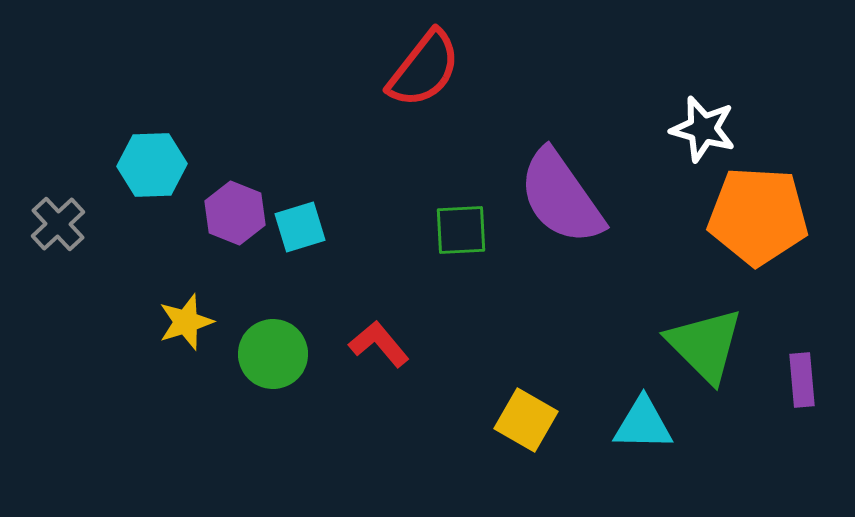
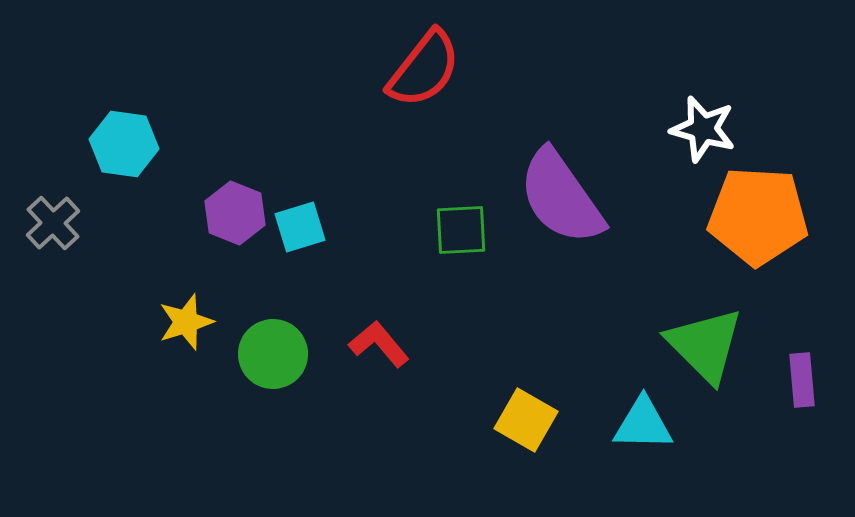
cyan hexagon: moved 28 px left, 21 px up; rotated 10 degrees clockwise
gray cross: moved 5 px left, 1 px up
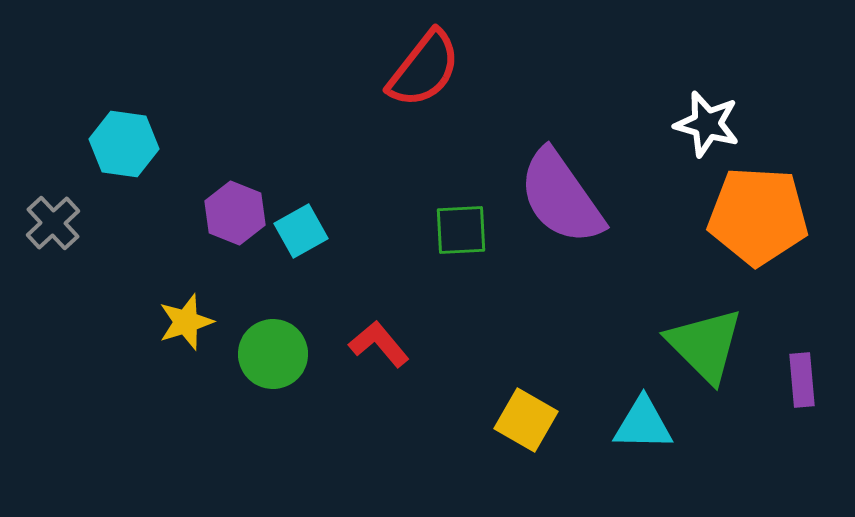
white star: moved 4 px right, 5 px up
cyan square: moved 1 px right, 4 px down; rotated 12 degrees counterclockwise
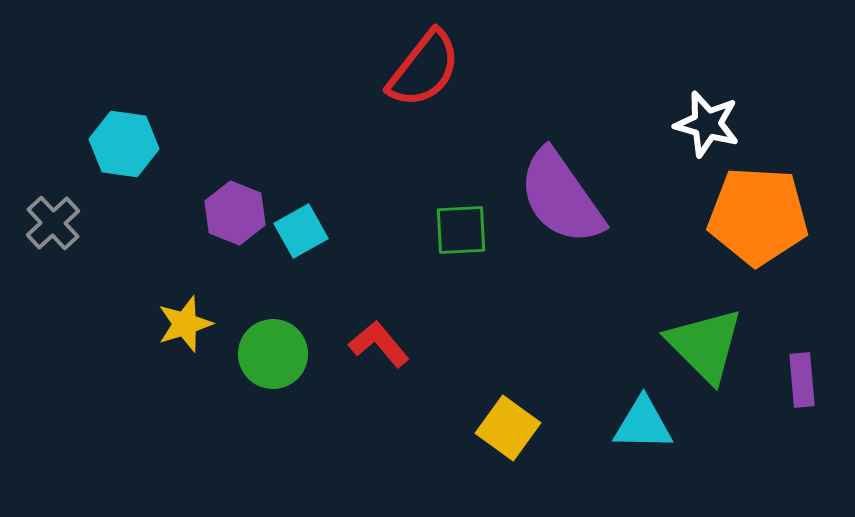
yellow star: moved 1 px left, 2 px down
yellow square: moved 18 px left, 8 px down; rotated 6 degrees clockwise
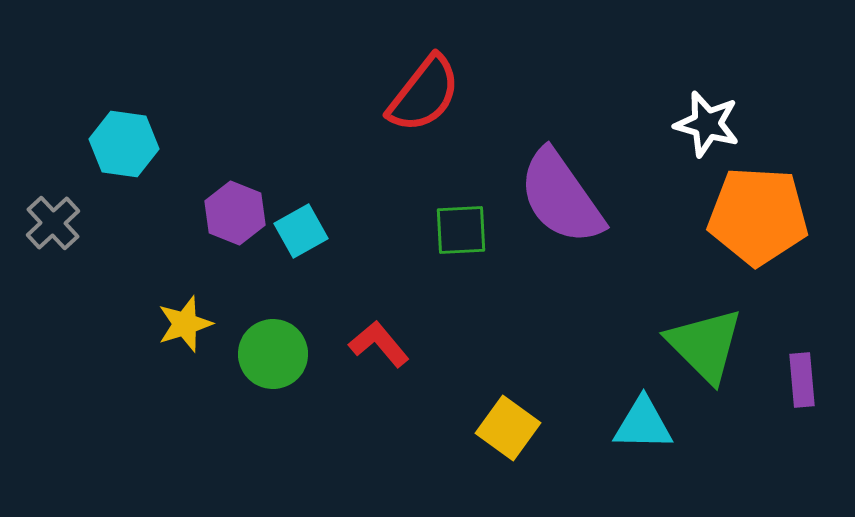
red semicircle: moved 25 px down
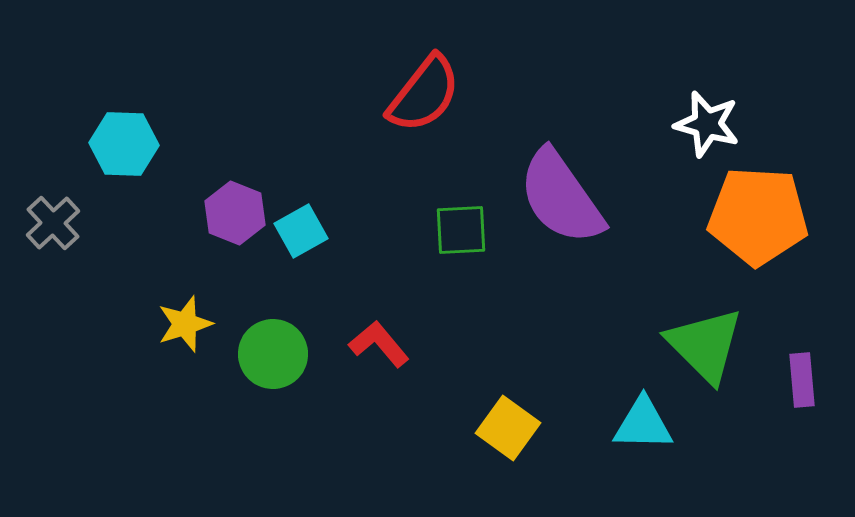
cyan hexagon: rotated 6 degrees counterclockwise
